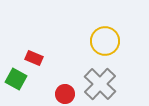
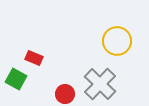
yellow circle: moved 12 px right
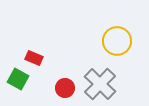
green square: moved 2 px right
red circle: moved 6 px up
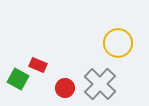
yellow circle: moved 1 px right, 2 px down
red rectangle: moved 4 px right, 7 px down
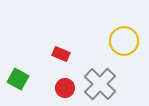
yellow circle: moved 6 px right, 2 px up
red rectangle: moved 23 px right, 11 px up
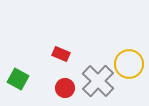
yellow circle: moved 5 px right, 23 px down
gray cross: moved 2 px left, 3 px up
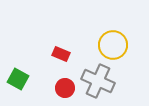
yellow circle: moved 16 px left, 19 px up
gray cross: rotated 20 degrees counterclockwise
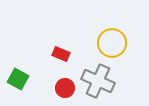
yellow circle: moved 1 px left, 2 px up
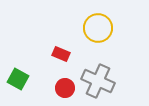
yellow circle: moved 14 px left, 15 px up
